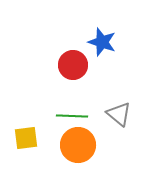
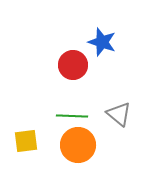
yellow square: moved 3 px down
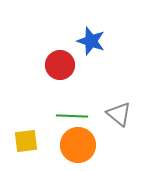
blue star: moved 11 px left, 1 px up
red circle: moved 13 px left
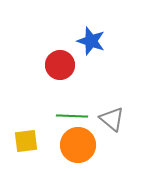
gray triangle: moved 7 px left, 5 px down
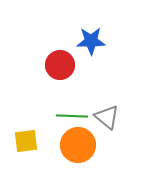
blue star: rotated 20 degrees counterclockwise
gray triangle: moved 5 px left, 2 px up
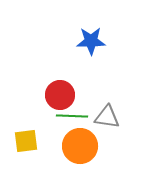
red circle: moved 30 px down
gray triangle: rotated 32 degrees counterclockwise
orange circle: moved 2 px right, 1 px down
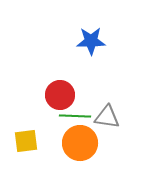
green line: moved 3 px right
orange circle: moved 3 px up
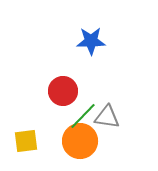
red circle: moved 3 px right, 4 px up
green line: moved 8 px right; rotated 48 degrees counterclockwise
orange circle: moved 2 px up
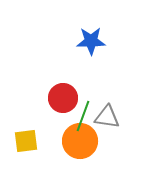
red circle: moved 7 px down
green line: rotated 24 degrees counterclockwise
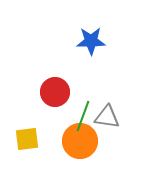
red circle: moved 8 px left, 6 px up
yellow square: moved 1 px right, 2 px up
